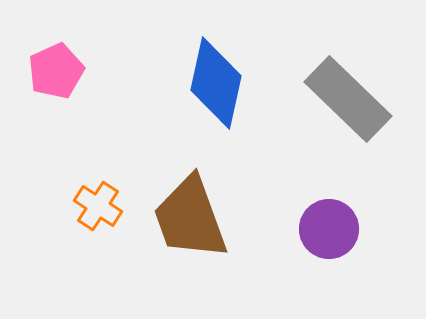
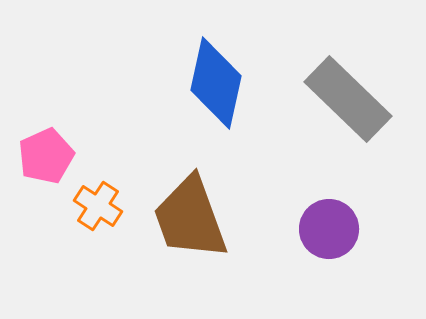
pink pentagon: moved 10 px left, 85 px down
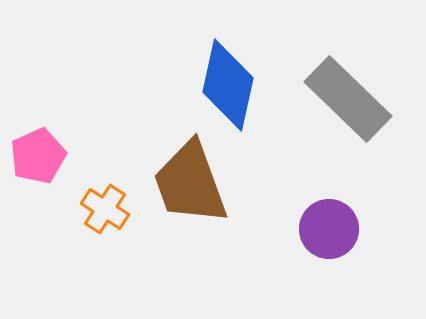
blue diamond: moved 12 px right, 2 px down
pink pentagon: moved 8 px left
orange cross: moved 7 px right, 3 px down
brown trapezoid: moved 35 px up
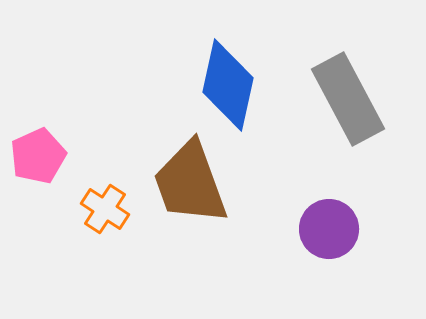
gray rectangle: rotated 18 degrees clockwise
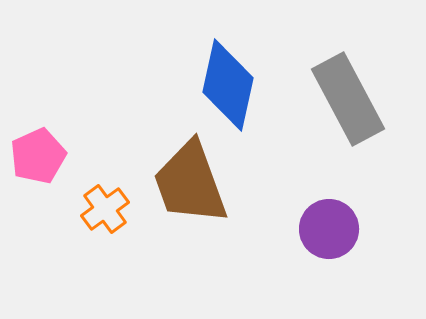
orange cross: rotated 21 degrees clockwise
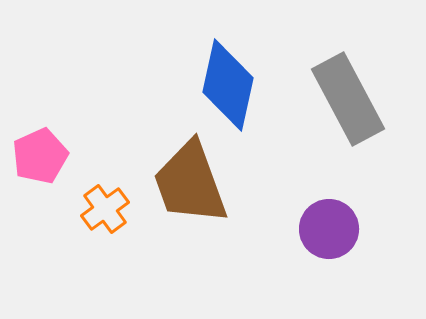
pink pentagon: moved 2 px right
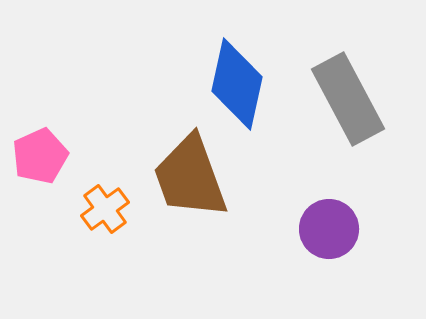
blue diamond: moved 9 px right, 1 px up
brown trapezoid: moved 6 px up
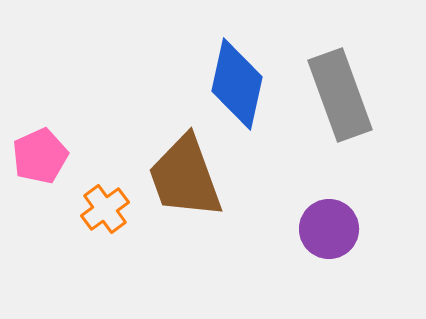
gray rectangle: moved 8 px left, 4 px up; rotated 8 degrees clockwise
brown trapezoid: moved 5 px left
